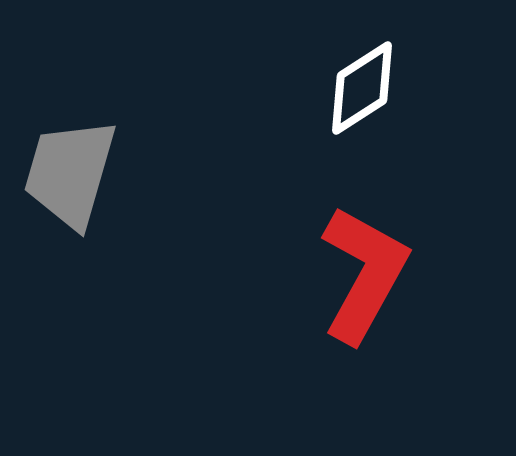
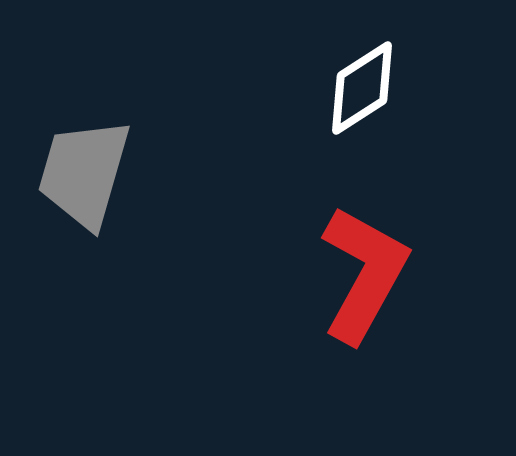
gray trapezoid: moved 14 px right
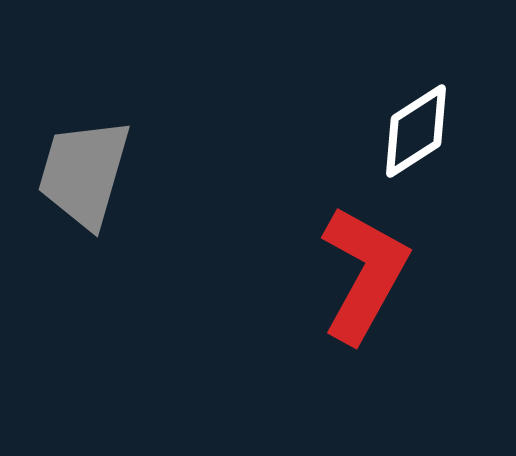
white diamond: moved 54 px right, 43 px down
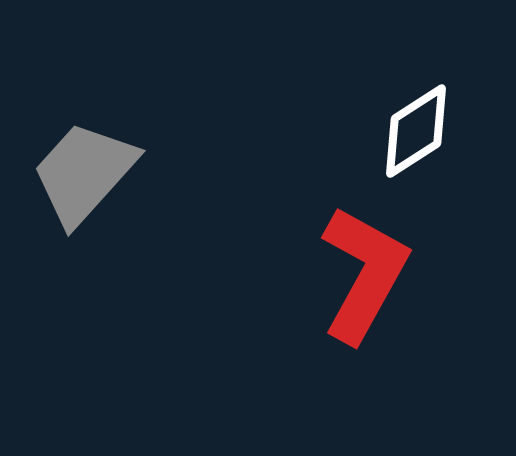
gray trapezoid: rotated 26 degrees clockwise
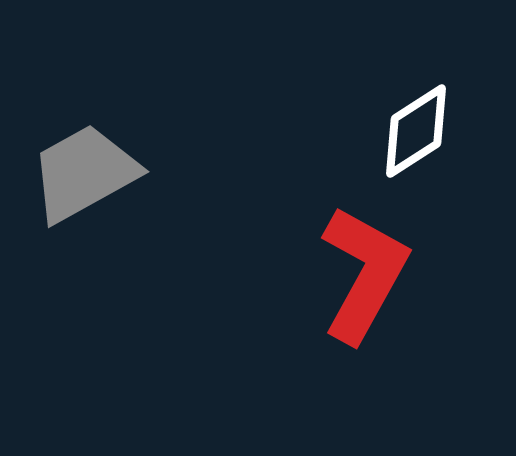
gray trapezoid: rotated 19 degrees clockwise
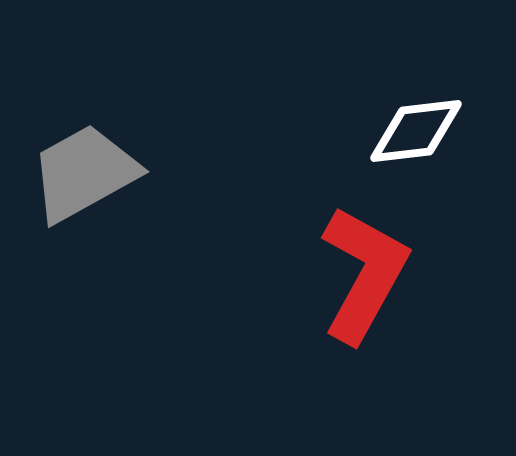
white diamond: rotated 26 degrees clockwise
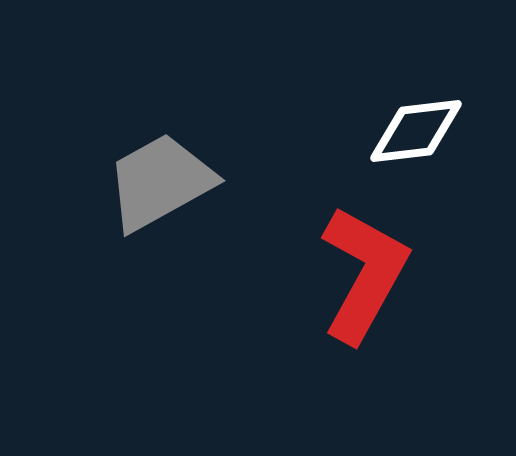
gray trapezoid: moved 76 px right, 9 px down
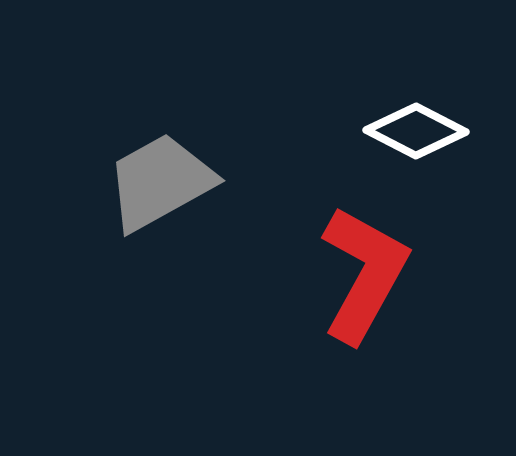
white diamond: rotated 34 degrees clockwise
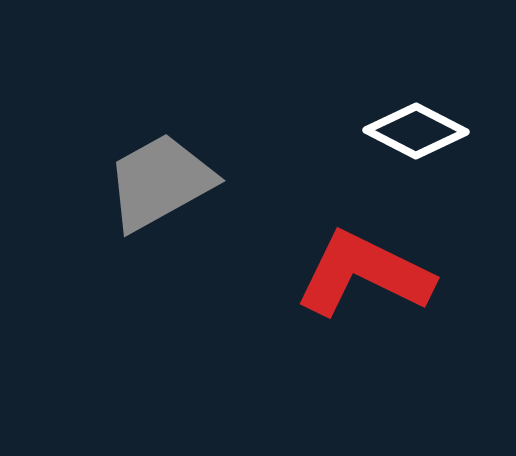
red L-shape: rotated 93 degrees counterclockwise
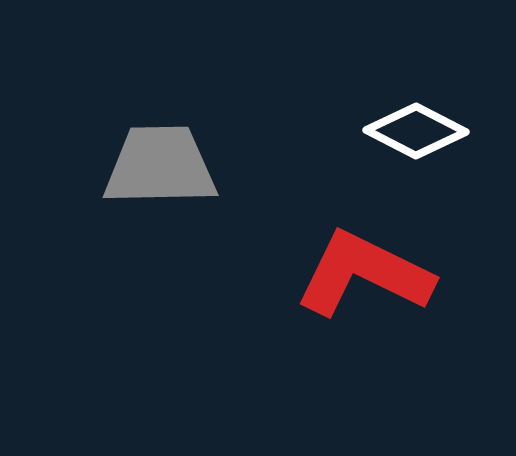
gray trapezoid: moved 16 px up; rotated 28 degrees clockwise
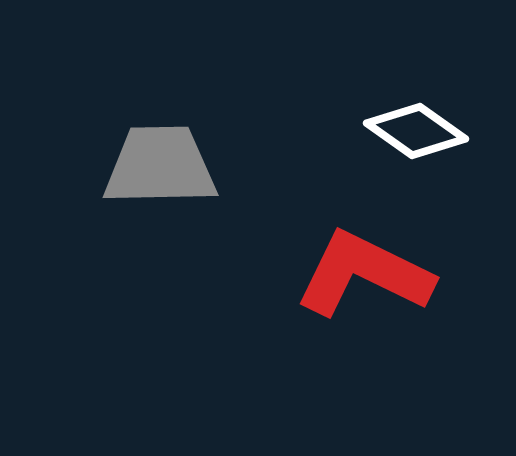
white diamond: rotated 8 degrees clockwise
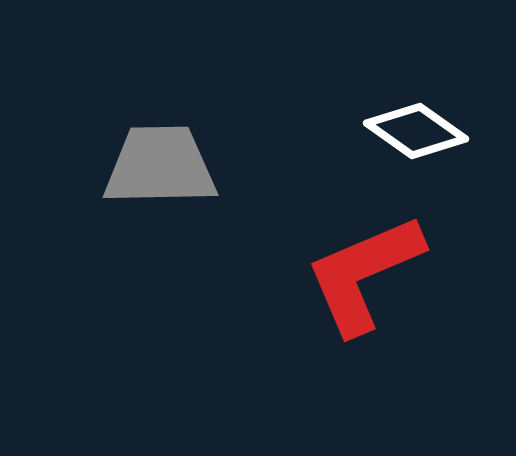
red L-shape: rotated 49 degrees counterclockwise
